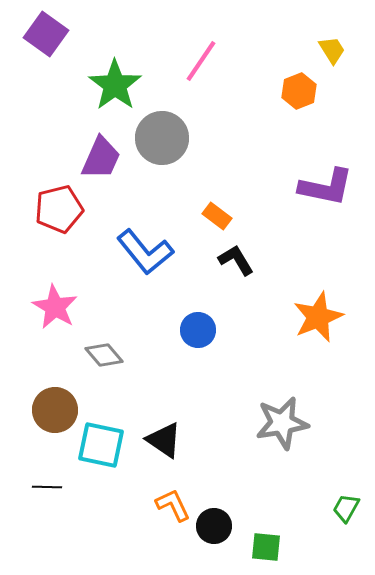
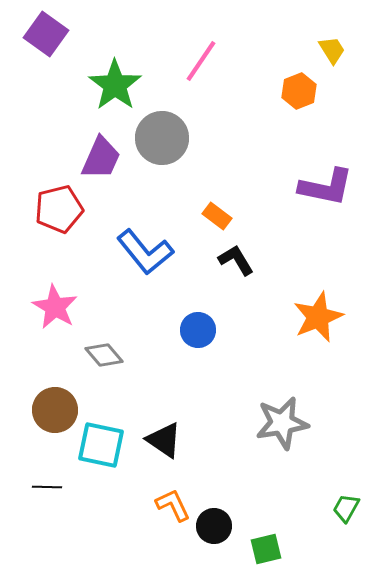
green square: moved 2 px down; rotated 20 degrees counterclockwise
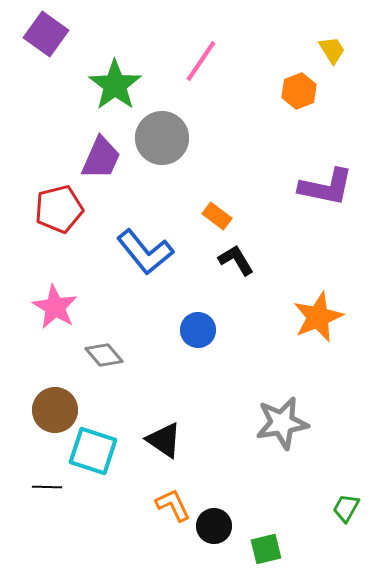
cyan square: moved 8 px left, 6 px down; rotated 6 degrees clockwise
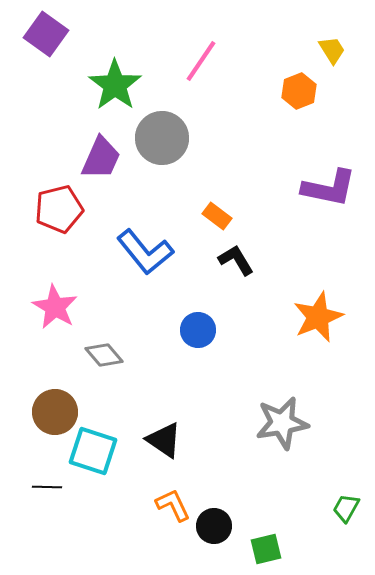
purple L-shape: moved 3 px right, 1 px down
brown circle: moved 2 px down
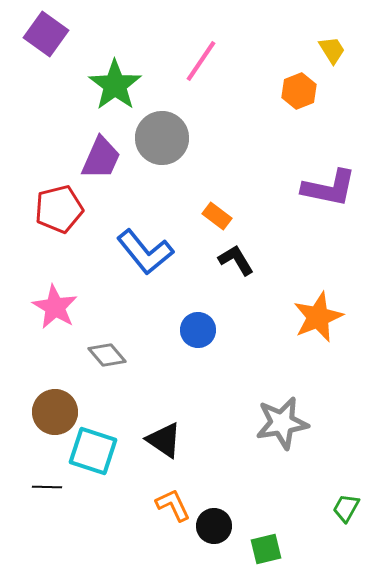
gray diamond: moved 3 px right
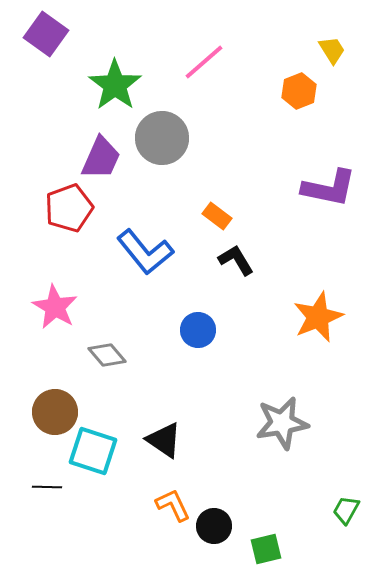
pink line: moved 3 px right, 1 px down; rotated 15 degrees clockwise
red pentagon: moved 10 px right, 1 px up; rotated 6 degrees counterclockwise
green trapezoid: moved 2 px down
